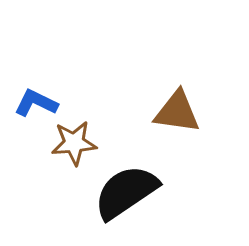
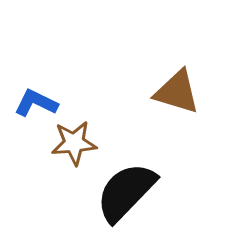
brown triangle: moved 20 px up; rotated 9 degrees clockwise
black semicircle: rotated 12 degrees counterclockwise
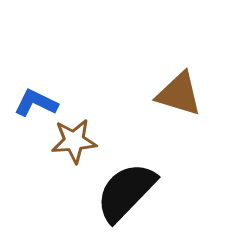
brown triangle: moved 2 px right, 2 px down
brown star: moved 2 px up
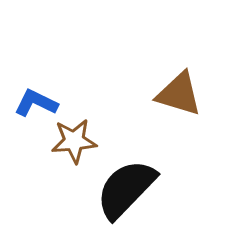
black semicircle: moved 3 px up
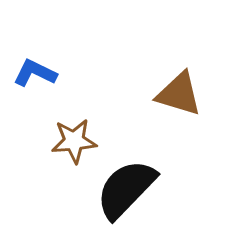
blue L-shape: moved 1 px left, 30 px up
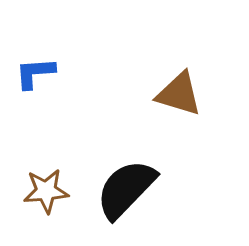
blue L-shape: rotated 30 degrees counterclockwise
brown star: moved 28 px left, 50 px down
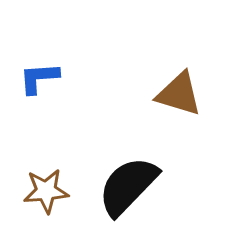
blue L-shape: moved 4 px right, 5 px down
black semicircle: moved 2 px right, 3 px up
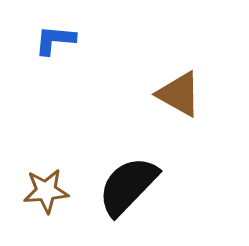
blue L-shape: moved 16 px right, 38 px up; rotated 9 degrees clockwise
brown triangle: rotated 12 degrees clockwise
